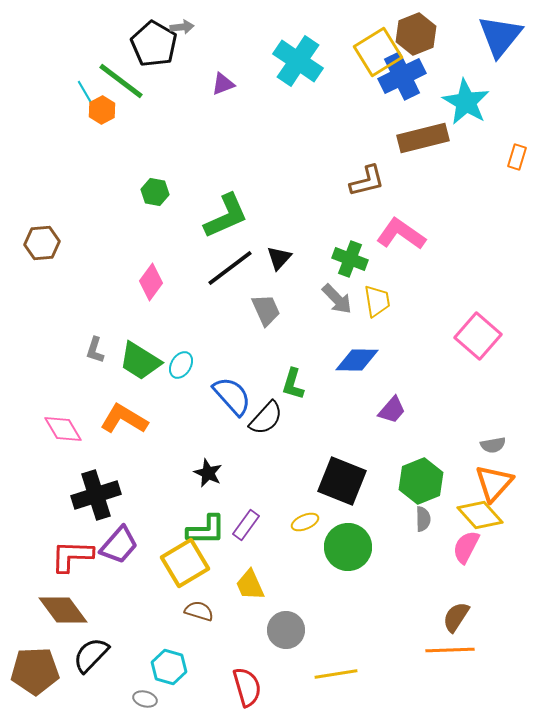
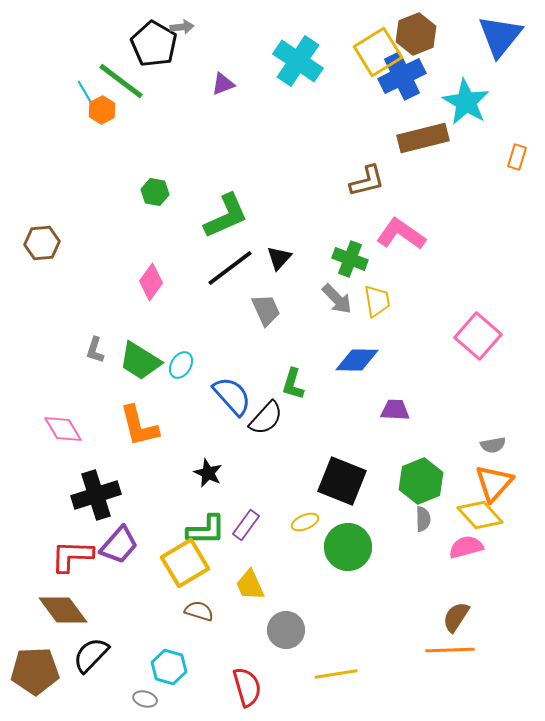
purple trapezoid at (392, 410): moved 3 px right; rotated 128 degrees counterclockwise
orange L-shape at (124, 419): moved 15 px right, 7 px down; rotated 135 degrees counterclockwise
pink semicircle at (466, 547): rotated 48 degrees clockwise
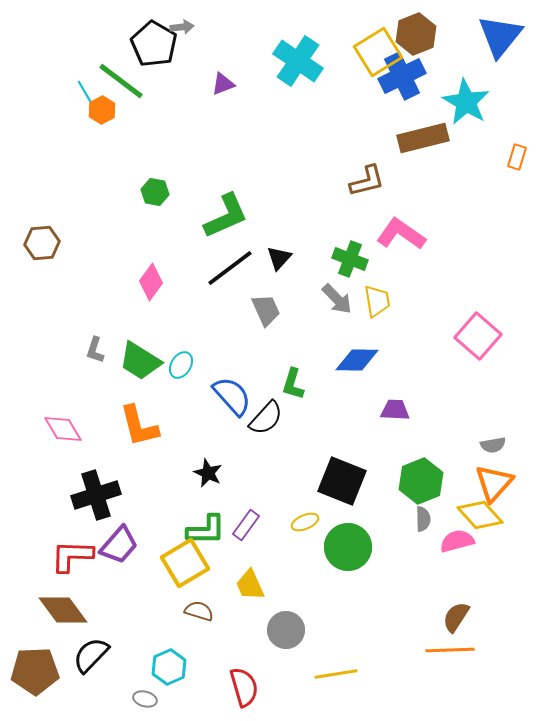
pink semicircle at (466, 547): moved 9 px left, 6 px up
cyan hexagon at (169, 667): rotated 20 degrees clockwise
red semicircle at (247, 687): moved 3 px left
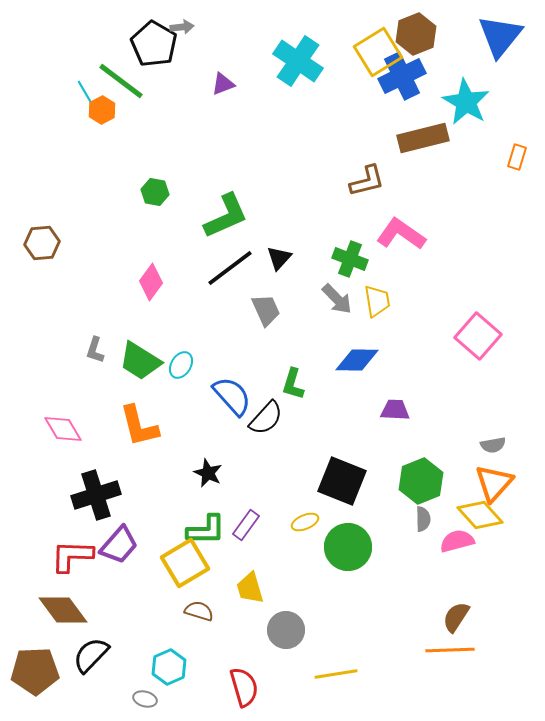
yellow trapezoid at (250, 585): moved 3 px down; rotated 8 degrees clockwise
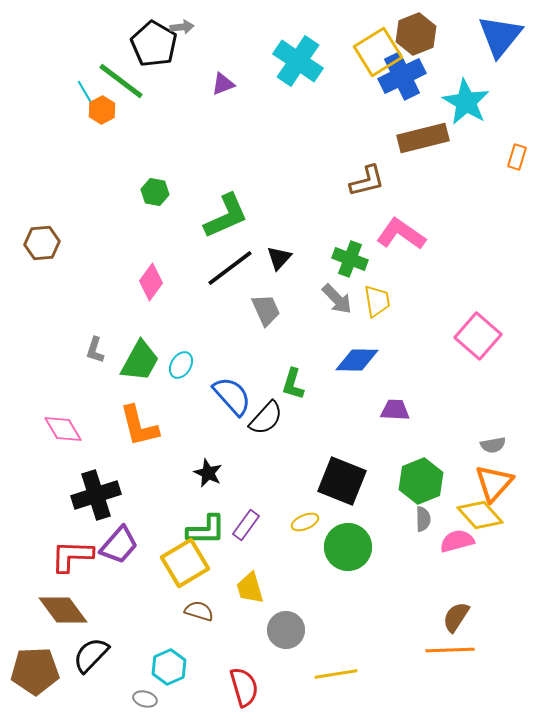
green trapezoid at (140, 361): rotated 93 degrees counterclockwise
